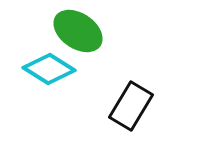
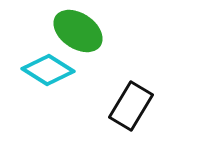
cyan diamond: moved 1 px left, 1 px down
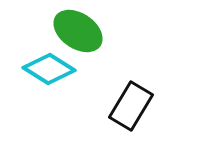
cyan diamond: moved 1 px right, 1 px up
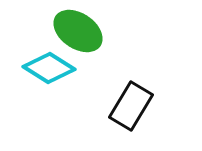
cyan diamond: moved 1 px up
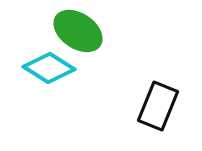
black rectangle: moved 27 px right; rotated 9 degrees counterclockwise
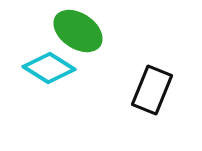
black rectangle: moved 6 px left, 16 px up
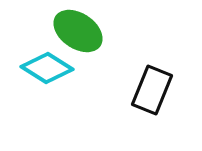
cyan diamond: moved 2 px left
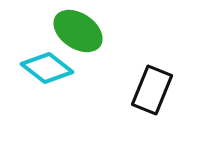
cyan diamond: rotated 6 degrees clockwise
